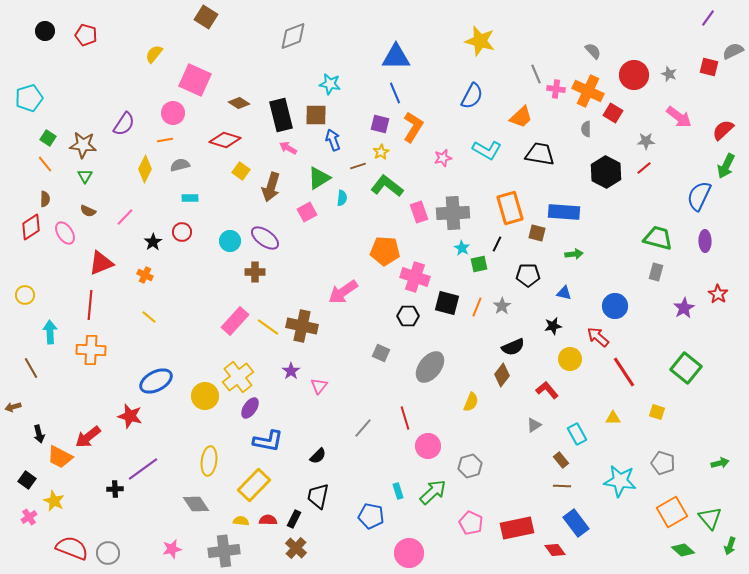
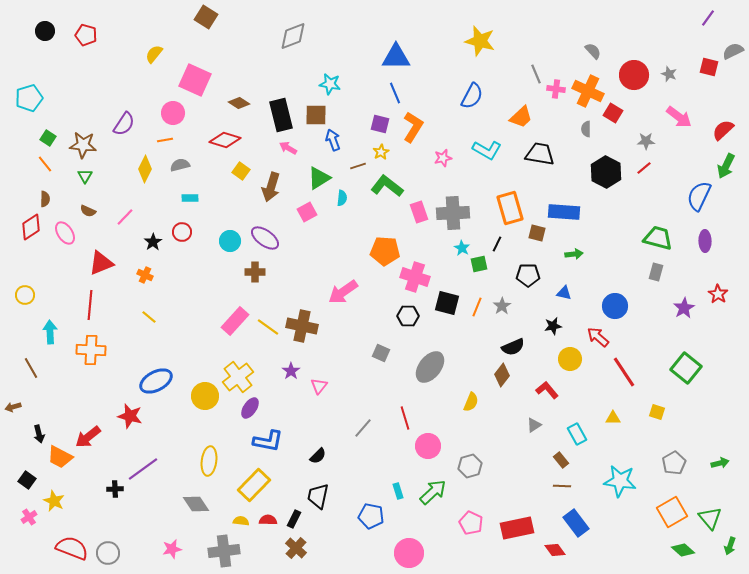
gray pentagon at (663, 463): moved 11 px right; rotated 25 degrees clockwise
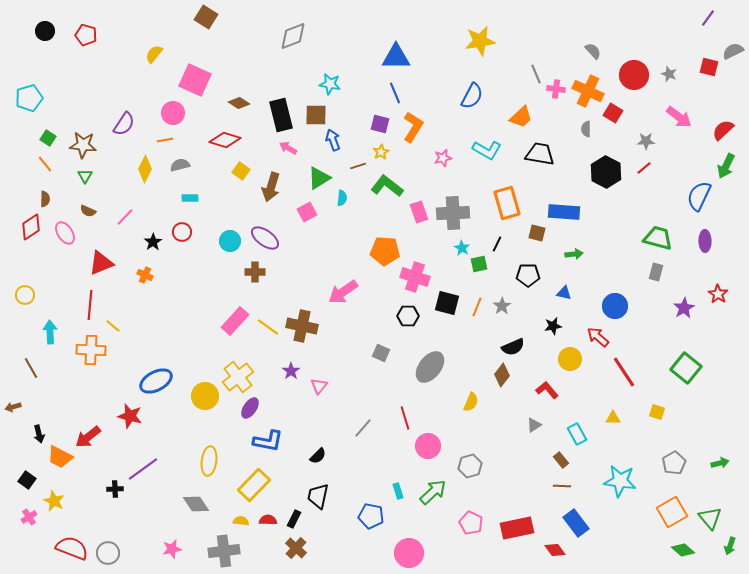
yellow star at (480, 41): rotated 24 degrees counterclockwise
orange rectangle at (510, 208): moved 3 px left, 5 px up
yellow line at (149, 317): moved 36 px left, 9 px down
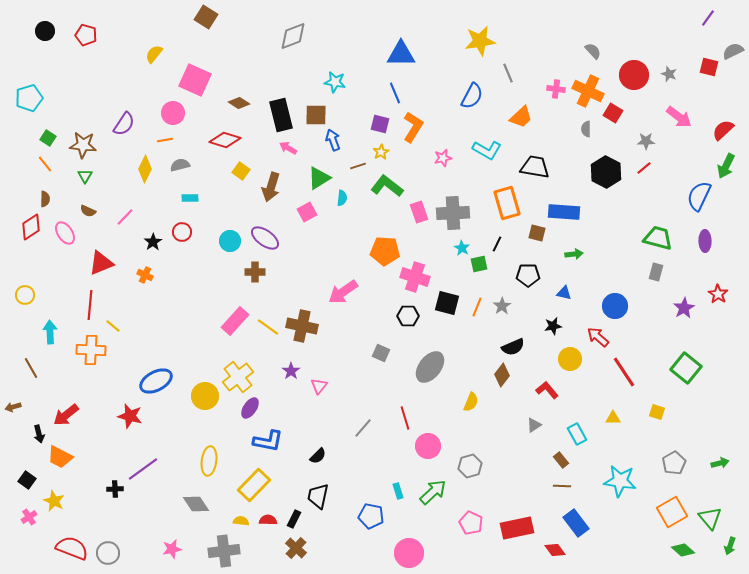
blue triangle at (396, 57): moved 5 px right, 3 px up
gray line at (536, 74): moved 28 px left, 1 px up
cyan star at (330, 84): moved 5 px right, 2 px up
black trapezoid at (540, 154): moved 5 px left, 13 px down
red arrow at (88, 437): moved 22 px left, 22 px up
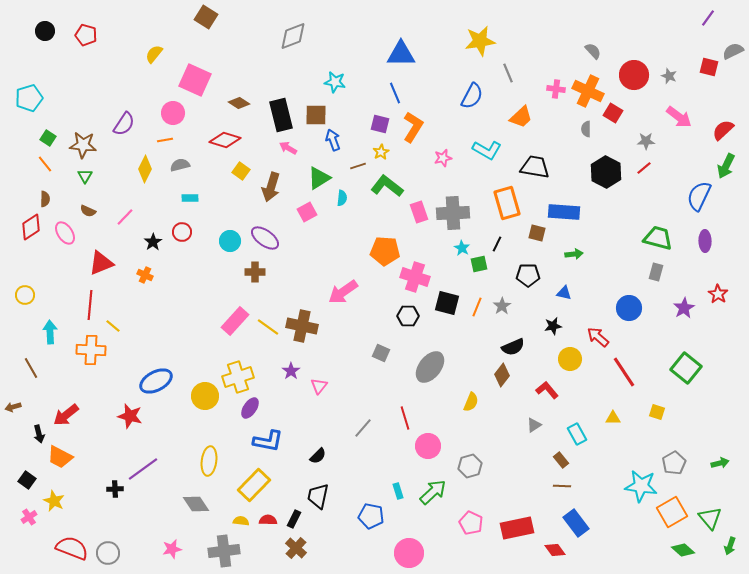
gray star at (669, 74): moved 2 px down
blue circle at (615, 306): moved 14 px right, 2 px down
yellow cross at (238, 377): rotated 20 degrees clockwise
cyan star at (620, 481): moved 21 px right, 5 px down
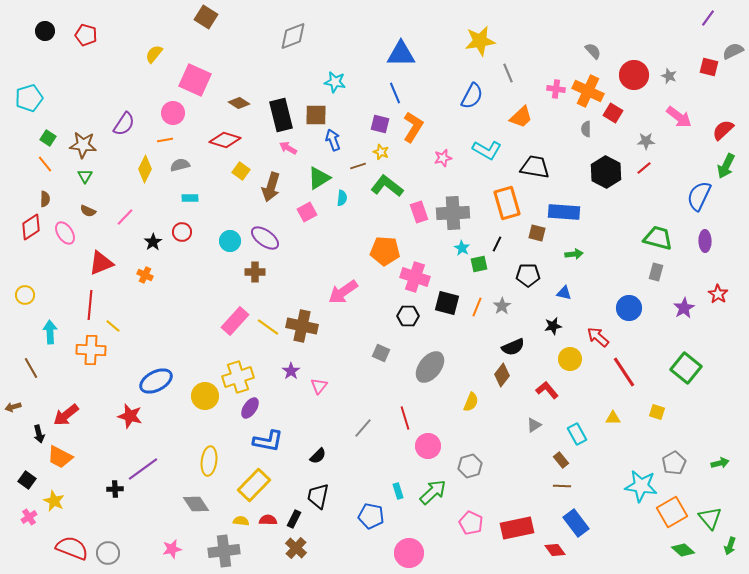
yellow star at (381, 152): rotated 21 degrees counterclockwise
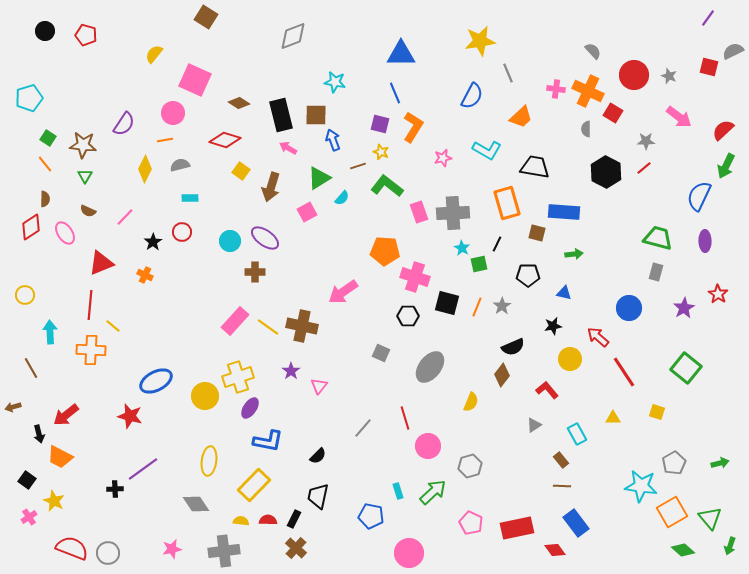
cyan semicircle at (342, 198): rotated 35 degrees clockwise
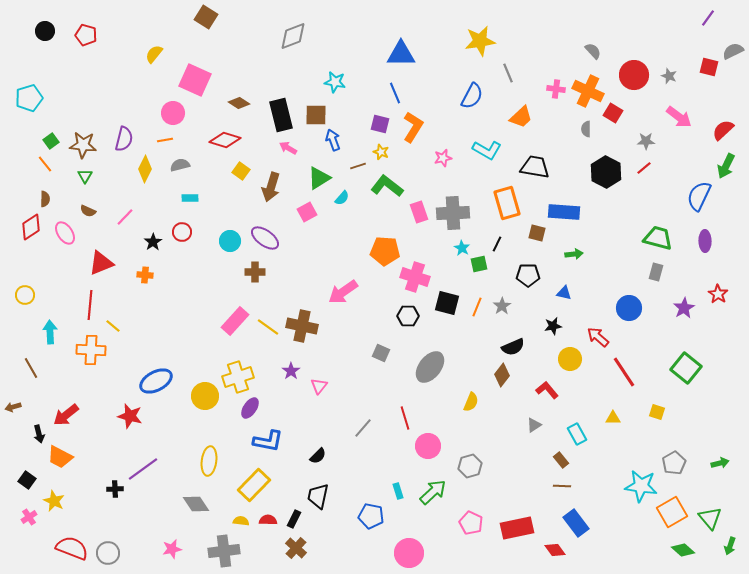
purple semicircle at (124, 124): moved 15 px down; rotated 20 degrees counterclockwise
green square at (48, 138): moved 3 px right, 3 px down; rotated 21 degrees clockwise
orange cross at (145, 275): rotated 21 degrees counterclockwise
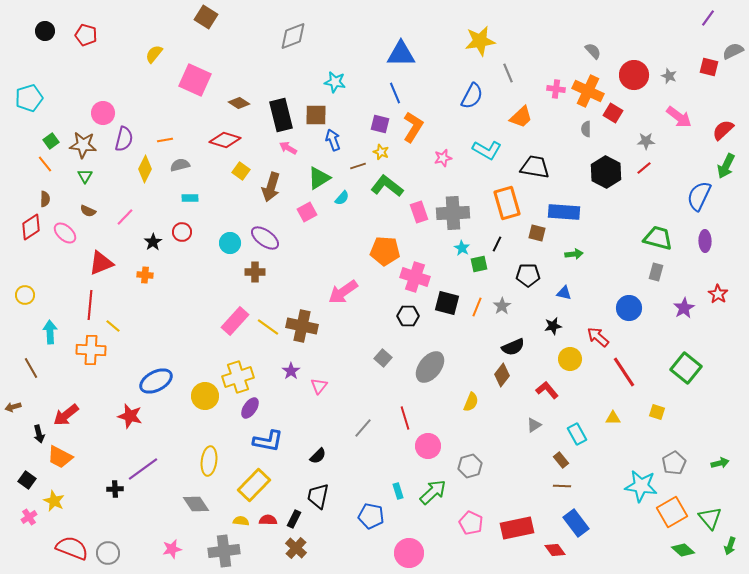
pink circle at (173, 113): moved 70 px left
pink ellipse at (65, 233): rotated 15 degrees counterclockwise
cyan circle at (230, 241): moved 2 px down
gray square at (381, 353): moved 2 px right, 5 px down; rotated 18 degrees clockwise
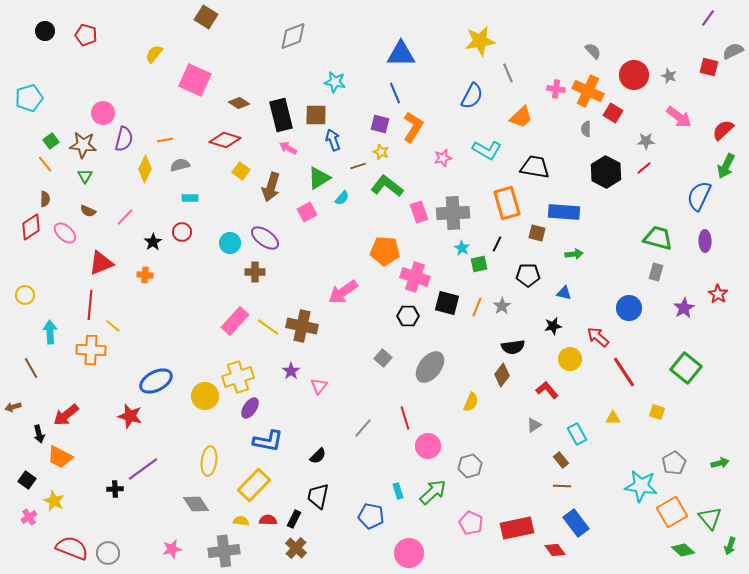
black semicircle at (513, 347): rotated 15 degrees clockwise
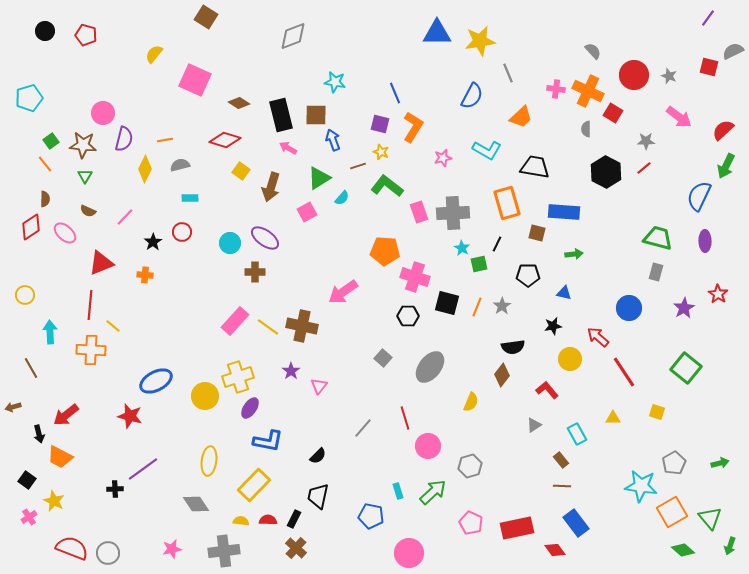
blue triangle at (401, 54): moved 36 px right, 21 px up
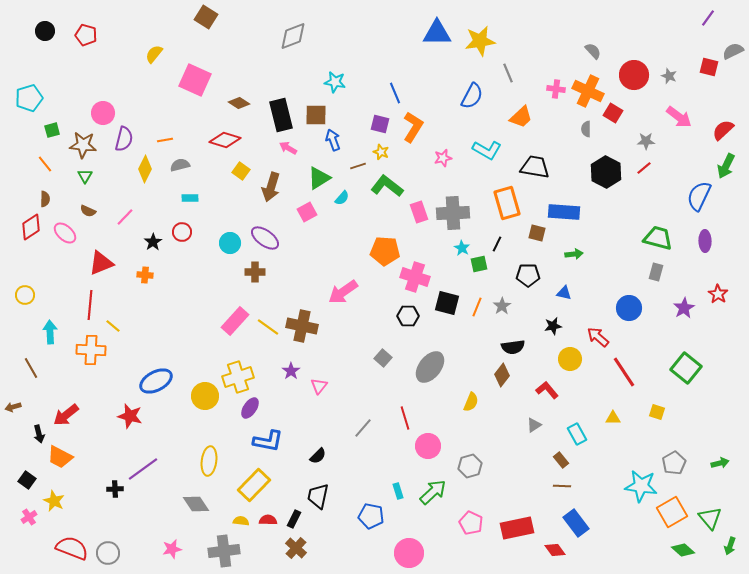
green square at (51, 141): moved 1 px right, 11 px up; rotated 21 degrees clockwise
